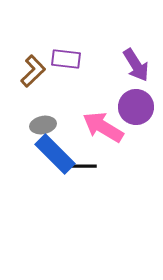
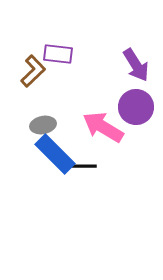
purple rectangle: moved 8 px left, 5 px up
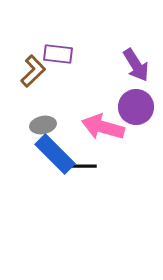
pink arrow: rotated 15 degrees counterclockwise
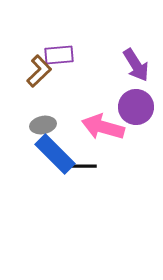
purple rectangle: moved 1 px right, 1 px down; rotated 12 degrees counterclockwise
brown L-shape: moved 6 px right
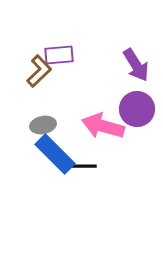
purple circle: moved 1 px right, 2 px down
pink arrow: moved 1 px up
